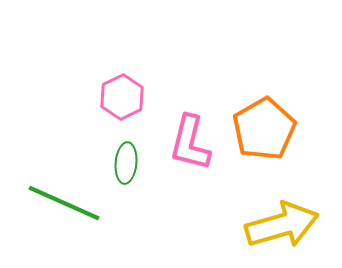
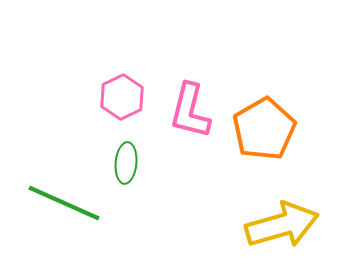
pink L-shape: moved 32 px up
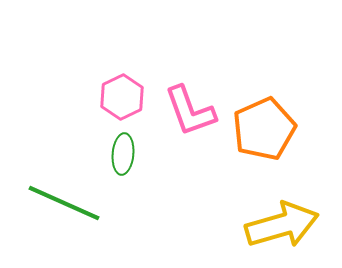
pink L-shape: rotated 34 degrees counterclockwise
orange pentagon: rotated 6 degrees clockwise
green ellipse: moved 3 px left, 9 px up
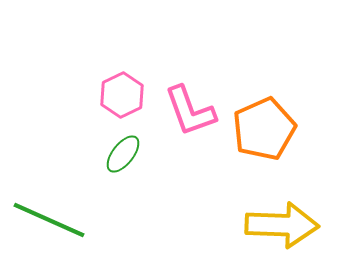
pink hexagon: moved 2 px up
green ellipse: rotated 33 degrees clockwise
green line: moved 15 px left, 17 px down
yellow arrow: rotated 18 degrees clockwise
